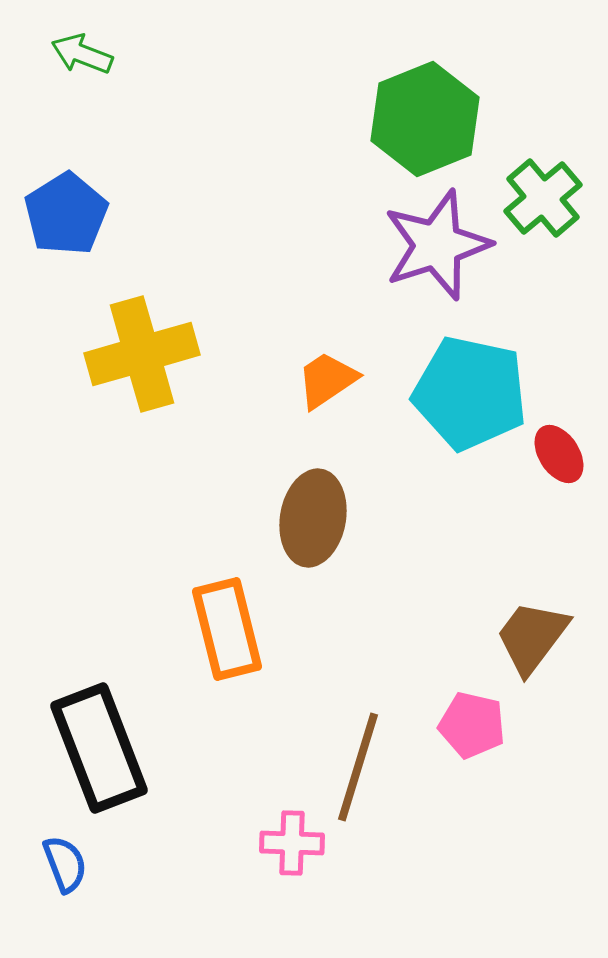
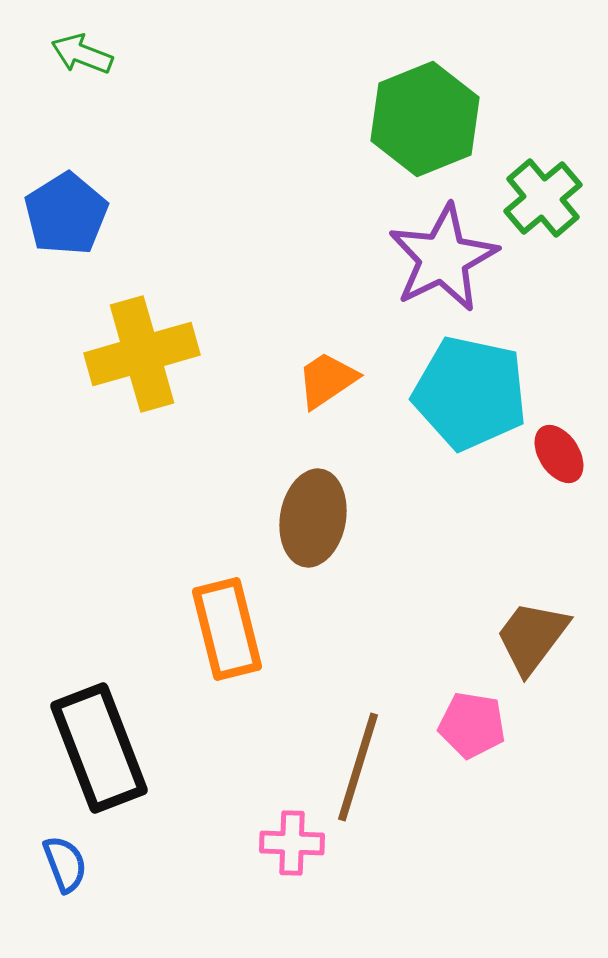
purple star: moved 6 px right, 13 px down; rotated 8 degrees counterclockwise
pink pentagon: rotated 4 degrees counterclockwise
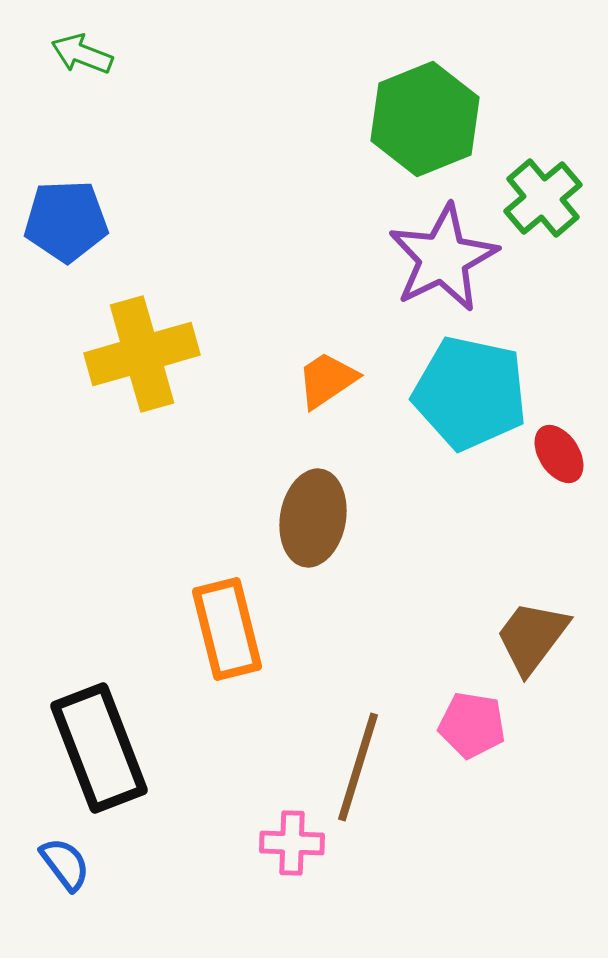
blue pentagon: moved 7 px down; rotated 30 degrees clockwise
blue semicircle: rotated 16 degrees counterclockwise
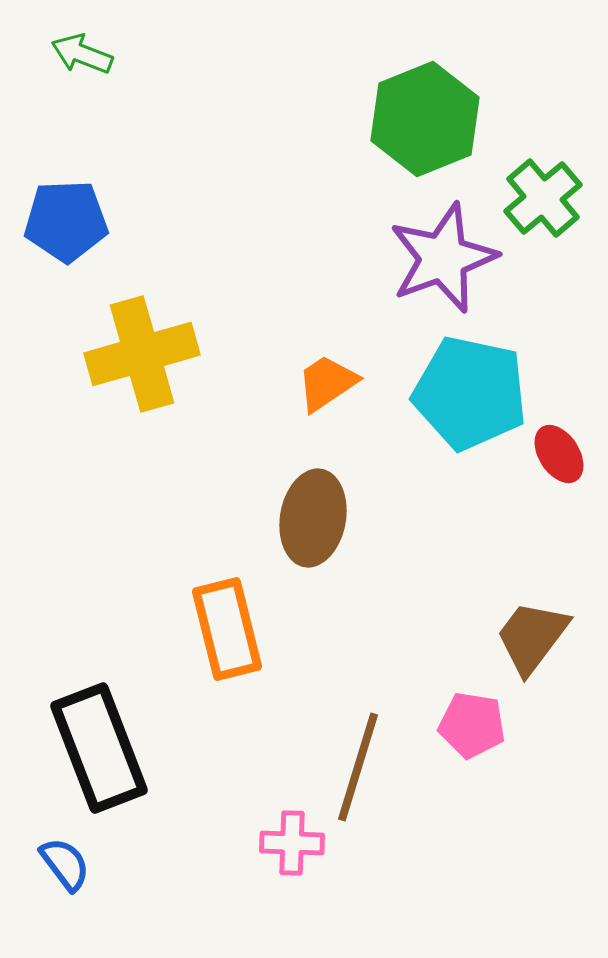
purple star: rotated 6 degrees clockwise
orange trapezoid: moved 3 px down
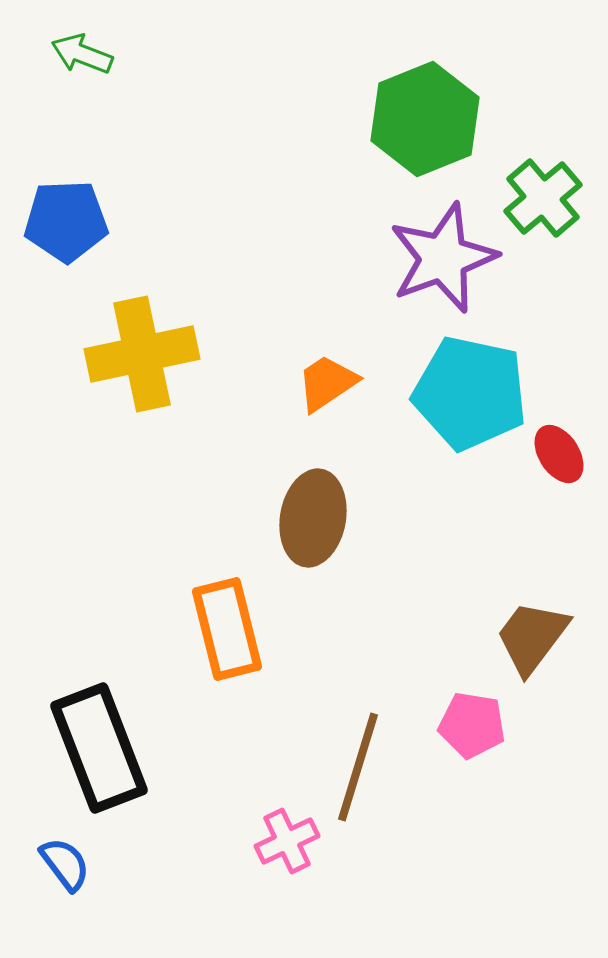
yellow cross: rotated 4 degrees clockwise
pink cross: moved 5 px left, 2 px up; rotated 28 degrees counterclockwise
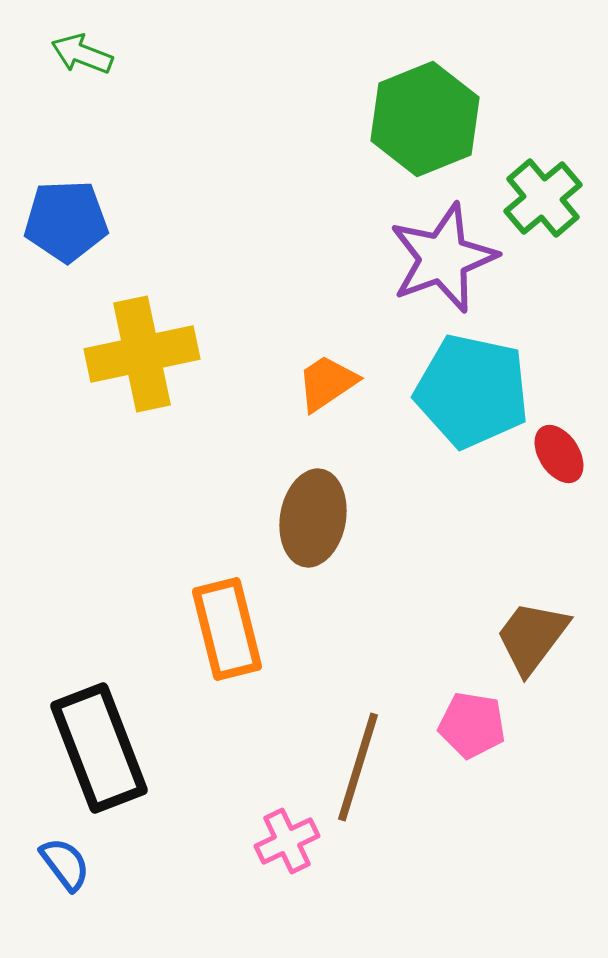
cyan pentagon: moved 2 px right, 2 px up
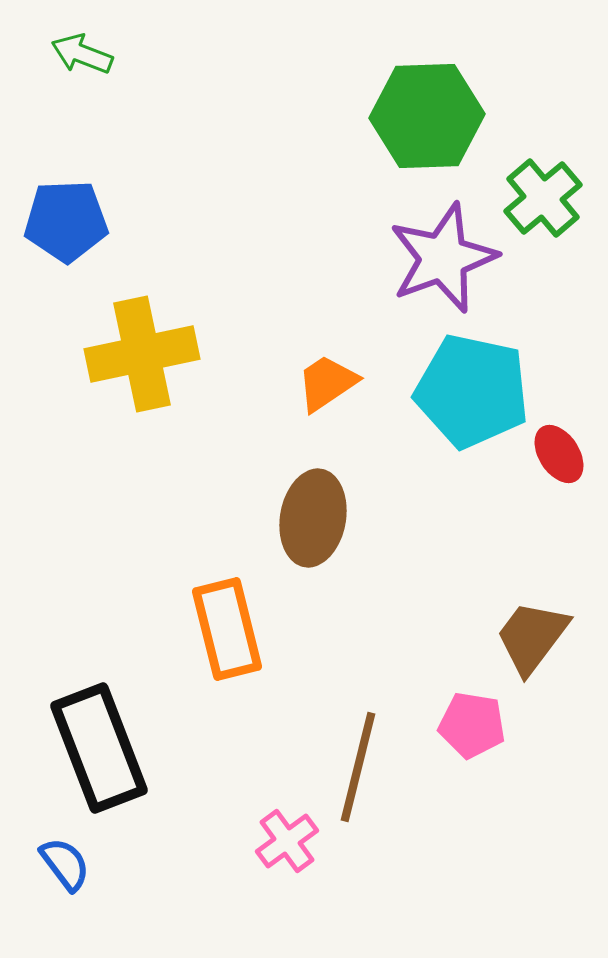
green hexagon: moved 2 px right, 3 px up; rotated 20 degrees clockwise
brown line: rotated 3 degrees counterclockwise
pink cross: rotated 10 degrees counterclockwise
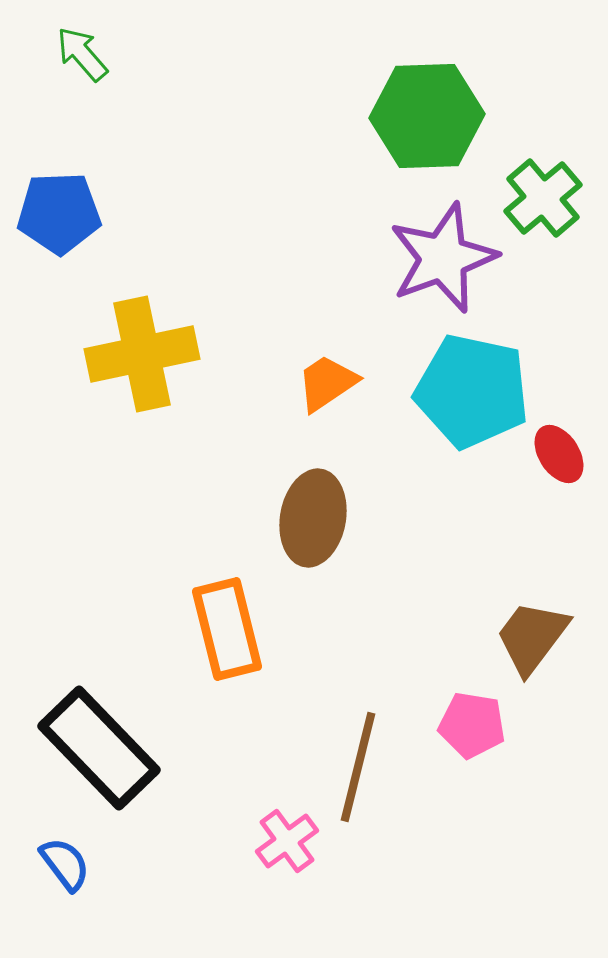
green arrow: rotated 28 degrees clockwise
blue pentagon: moved 7 px left, 8 px up
black rectangle: rotated 23 degrees counterclockwise
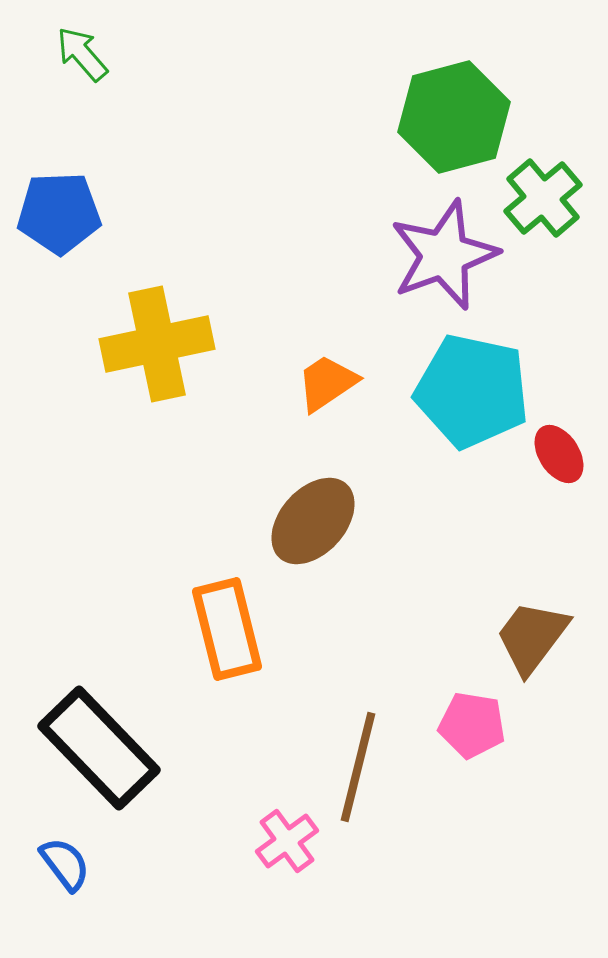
green hexagon: moved 27 px right, 1 px down; rotated 13 degrees counterclockwise
purple star: moved 1 px right, 3 px up
yellow cross: moved 15 px right, 10 px up
brown ellipse: moved 3 px down; rotated 32 degrees clockwise
